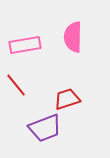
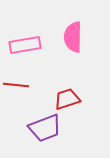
red line: rotated 45 degrees counterclockwise
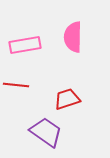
purple trapezoid: moved 1 px right, 4 px down; rotated 124 degrees counterclockwise
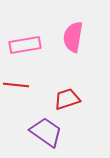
pink semicircle: rotated 8 degrees clockwise
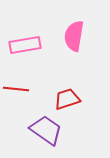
pink semicircle: moved 1 px right, 1 px up
red line: moved 4 px down
purple trapezoid: moved 2 px up
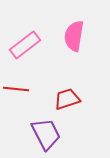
pink rectangle: rotated 28 degrees counterclockwise
purple trapezoid: moved 4 px down; rotated 28 degrees clockwise
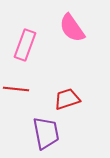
pink semicircle: moved 2 px left, 8 px up; rotated 44 degrees counterclockwise
pink rectangle: rotated 32 degrees counterclockwise
purple trapezoid: moved 1 px up; rotated 16 degrees clockwise
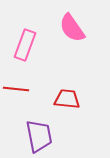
red trapezoid: rotated 24 degrees clockwise
purple trapezoid: moved 7 px left, 3 px down
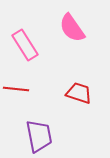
pink rectangle: rotated 52 degrees counterclockwise
red trapezoid: moved 12 px right, 6 px up; rotated 12 degrees clockwise
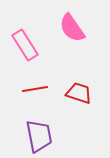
red line: moved 19 px right; rotated 15 degrees counterclockwise
